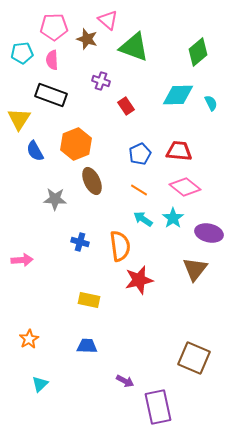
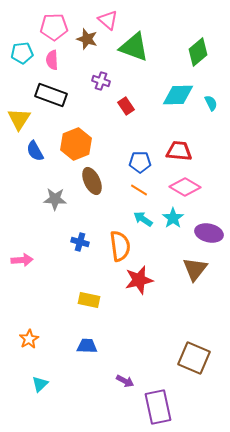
blue pentagon: moved 8 px down; rotated 25 degrees clockwise
pink diamond: rotated 8 degrees counterclockwise
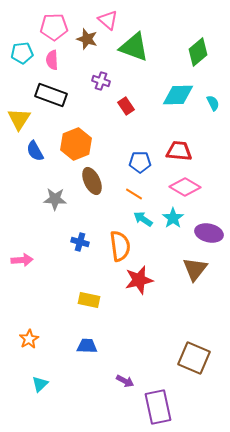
cyan semicircle: moved 2 px right
orange line: moved 5 px left, 4 px down
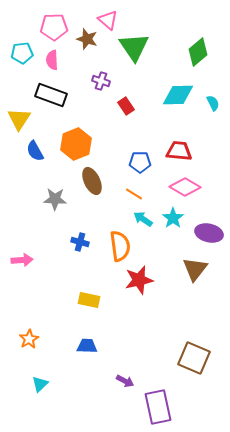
green triangle: rotated 36 degrees clockwise
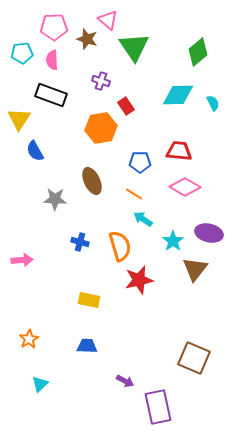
orange hexagon: moved 25 px right, 16 px up; rotated 12 degrees clockwise
cyan star: moved 23 px down
orange semicircle: rotated 8 degrees counterclockwise
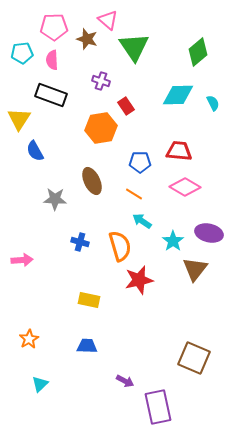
cyan arrow: moved 1 px left, 2 px down
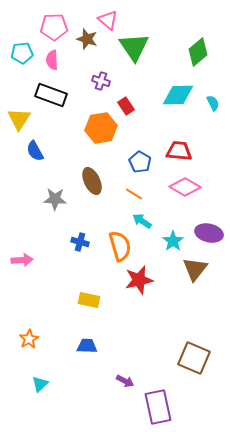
blue pentagon: rotated 30 degrees clockwise
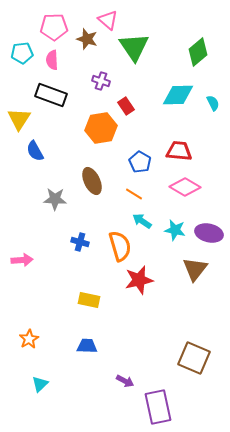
cyan star: moved 2 px right, 11 px up; rotated 25 degrees counterclockwise
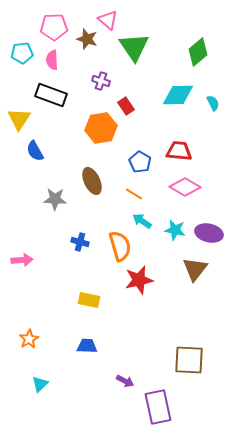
brown square: moved 5 px left, 2 px down; rotated 20 degrees counterclockwise
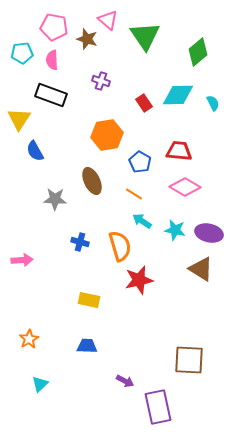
pink pentagon: rotated 12 degrees clockwise
green triangle: moved 11 px right, 11 px up
red rectangle: moved 18 px right, 3 px up
orange hexagon: moved 6 px right, 7 px down
brown triangle: moved 6 px right; rotated 36 degrees counterclockwise
